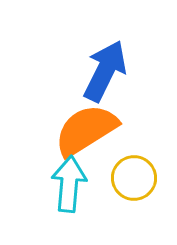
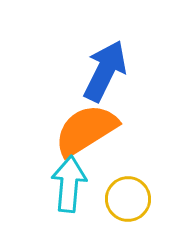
yellow circle: moved 6 px left, 21 px down
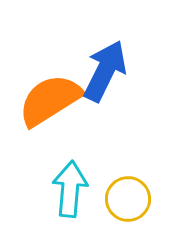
orange semicircle: moved 36 px left, 30 px up
cyan arrow: moved 1 px right, 5 px down
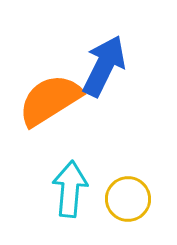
blue arrow: moved 1 px left, 5 px up
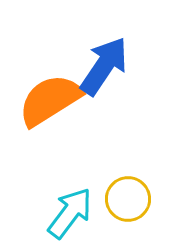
blue arrow: rotated 8 degrees clockwise
cyan arrow: moved 24 px down; rotated 32 degrees clockwise
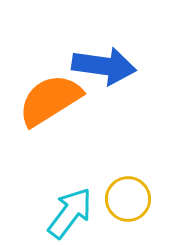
blue arrow: rotated 64 degrees clockwise
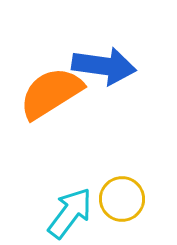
orange semicircle: moved 1 px right, 7 px up
yellow circle: moved 6 px left
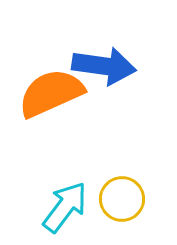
orange semicircle: rotated 8 degrees clockwise
cyan arrow: moved 5 px left, 6 px up
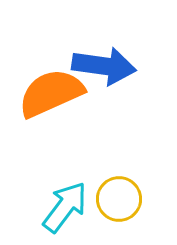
yellow circle: moved 3 px left
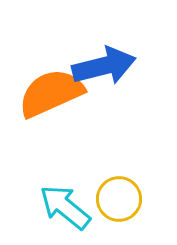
blue arrow: rotated 22 degrees counterclockwise
cyan arrow: rotated 88 degrees counterclockwise
